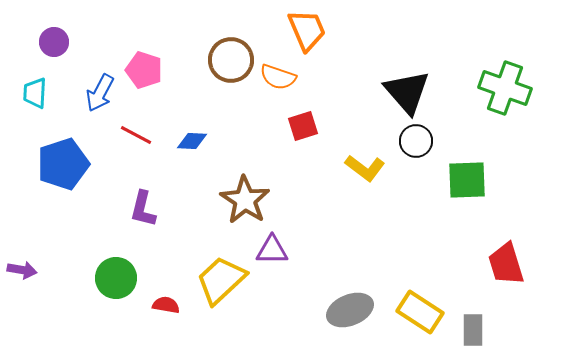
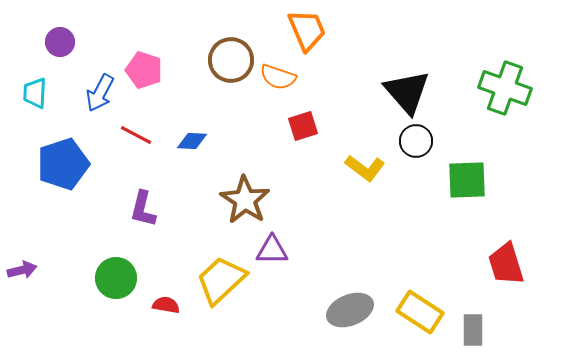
purple circle: moved 6 px right
purple arrow: rotated 24 degrees counterclockwise
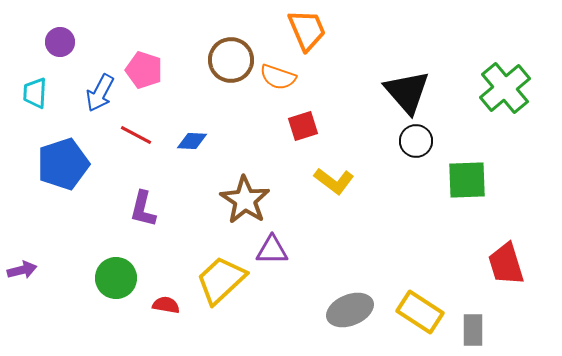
green cross: rotated 30 degrees clockwise
yellow L-shape: moved 31 px left, 13 px down
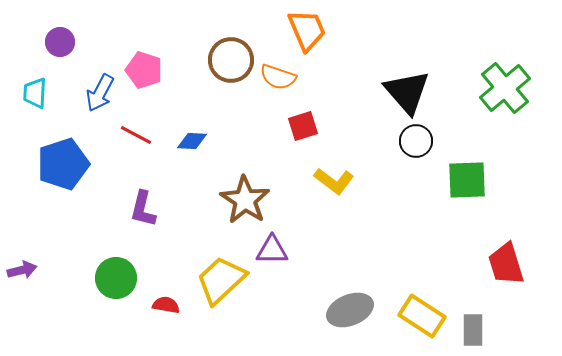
yellow rectangle: moved 2 px right, 4 px down
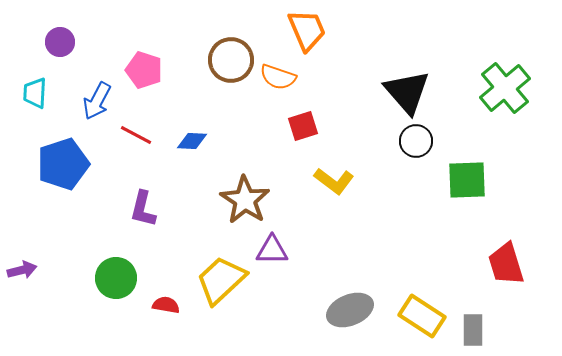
blue arrow: moved 3 px left, 8 px down
